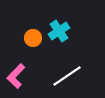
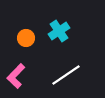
orange circle: moved 7 px left
white line: moved 1 px left, 1 px up
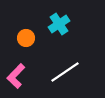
cyan cross: moved 7 px up
white line: moved 1 px left, 3 px up
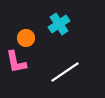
pink L-shape: moved 14 px up; rotated 55 degrees counterclockwise
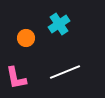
pink L-shape: moved 16 px down
white line: rotated 12 degrees clockwise
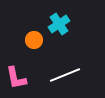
orange circle: moved 8 px right, 2 px down
white line: moved 3 px down
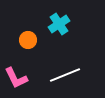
orange circle: moved 6 px left
pink L-shape: rotated 15 degrees counterclockwise
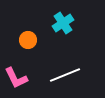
cyan cross: moved 4 px right, 1 px up
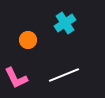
cyan cross: moved 2 px right
white line: moved 1 px left
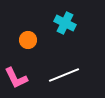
cyan cross: rotated 30 degrees counterclockwise
